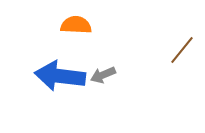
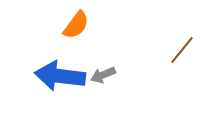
orange semicircle: rotated 124 degrees clockwise
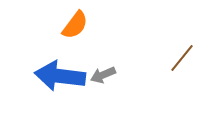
orange semicircle: moved 1 px left
brown line: moved 8 px down
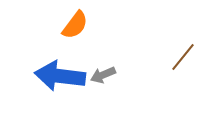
brown line: moved 1 px right, 1 px up
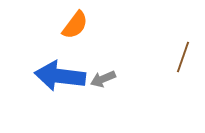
brown line: rotated 20 degrees counterclockwise
gray arrow: moved 4 px down
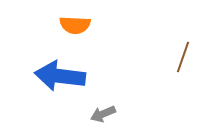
orange semicircle: rotated 56 degrees clockwise
gray arrow: moved 35 px down
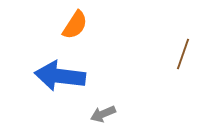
orange semicircle: rotated 60 degrees counterclockwise
brown line: moved 3 px up
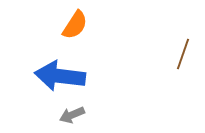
gray arrow: moved 31 px left, 1 px down
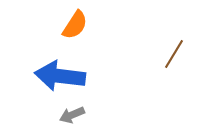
brown line: moved 9 px left; rotated 12 degrees clockwise
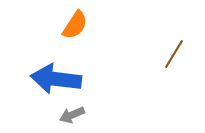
blue arrow: moved 4 px left, 3 px down
